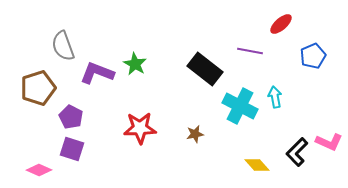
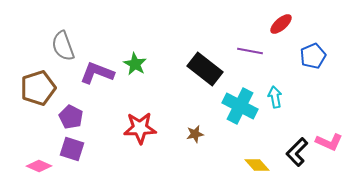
pink diamond: moved 4 px up
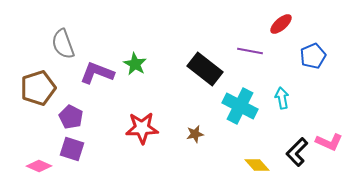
gray semicircle: moved 2 px up
cyan arrow: moved 7 px right, 1 px down
red star: moved 2 px right
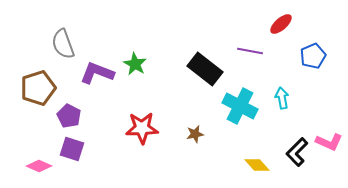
purple pentagon: moved 2 px left, 1 px up
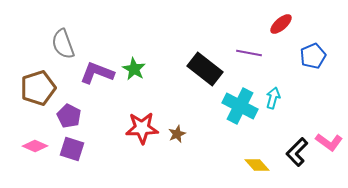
purple line: moved 1 px left, 2 px down
green star: moved 1 px left, 5 px down
cyan arrow: moved 9 px left; rotated 25 degrees clockwise
brown star: moved 18 px left; rotated 12 degrees counterclockwise
pink L-shape: rotated 12 degrees clockwise
pink diamond: moved 4 px left, 20 px up
